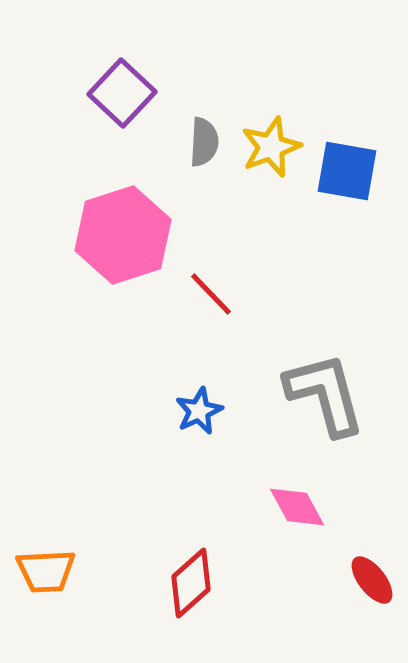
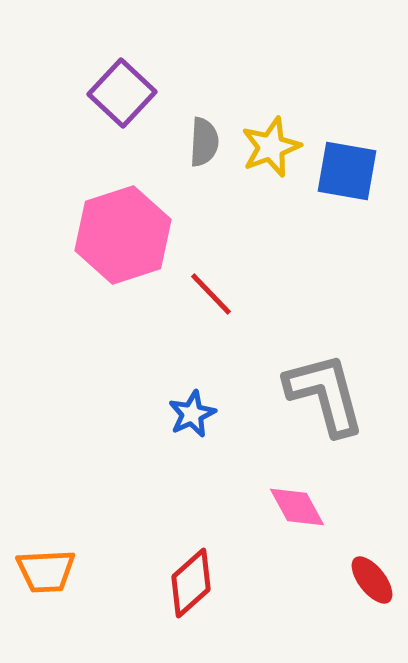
blue star: moved 7 px left, 3 px down
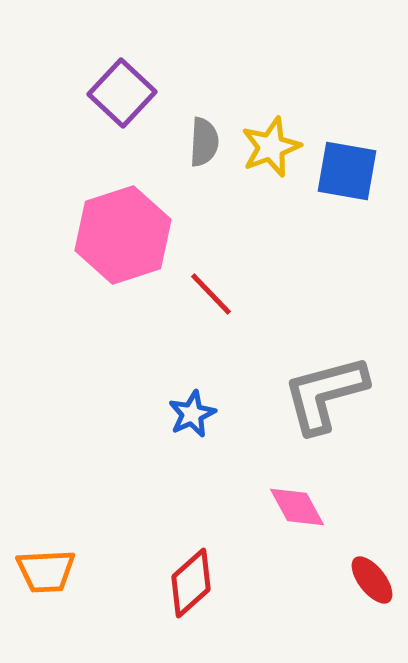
gray L-shape: rotated 90 degrees counterclockwise
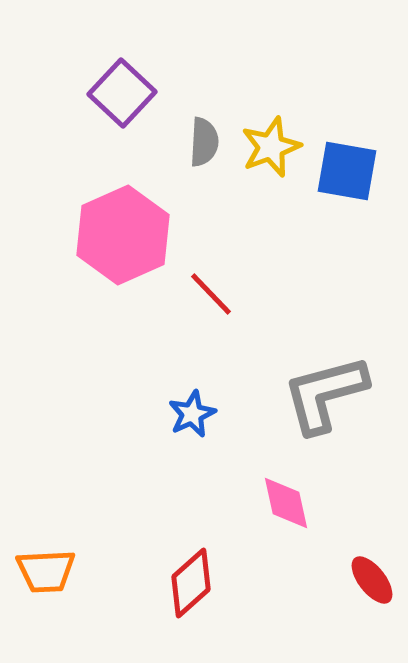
pink hexagon: rotated 6 degrees counterclockwise
pink diamond: moved 11 px left, 4 px up; rotated 16 degrees clockwise
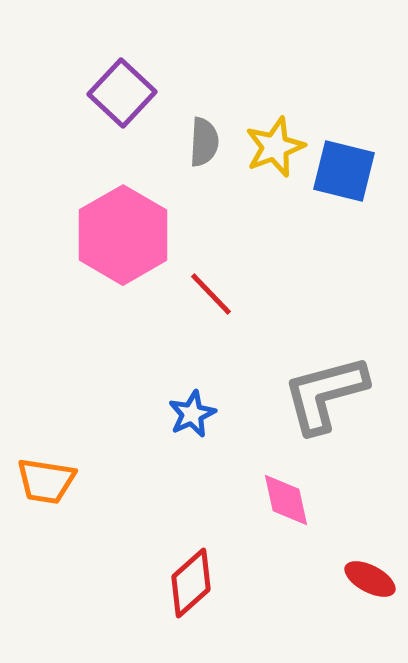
yellow star: moved 4 px right
blue square: moved 3 px left; rotated 4 degrees clockwise
pink hexagon: rotated 6 degrees counterclockwise
pink diamond: moved 3 px up
orange trapezoid: moved 90 px up; rotated 12 degrees clockwise
red ellipse: moved 2 px left, 1 px up; rotated 24 degrees counterclockwise
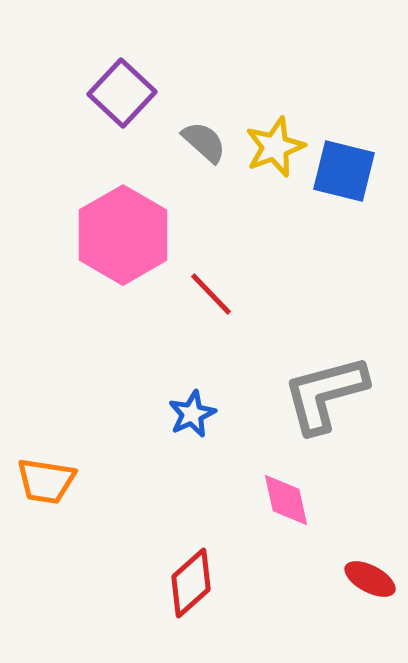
gray semicircle: rotated 51 degrees counterclockwise
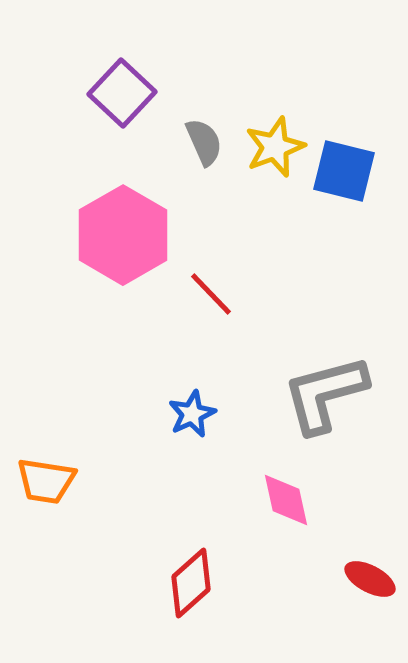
gray semicircle: rotated 24 degrees clockwise
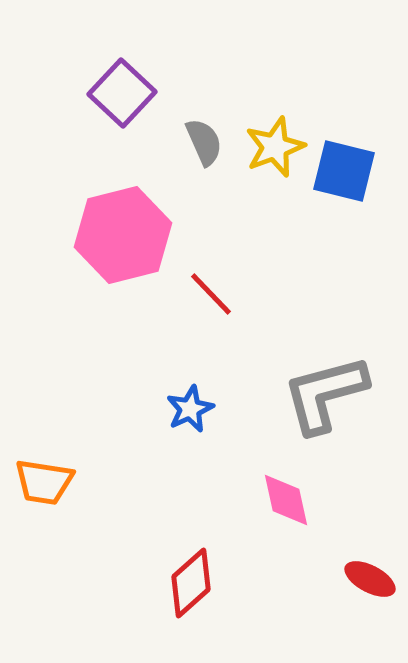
pink hexagon: rotated 16 degrees clockwise
blue star: moved 2 px left, 5 px up
orange trapezoid: moved 2 px left, 1 px down
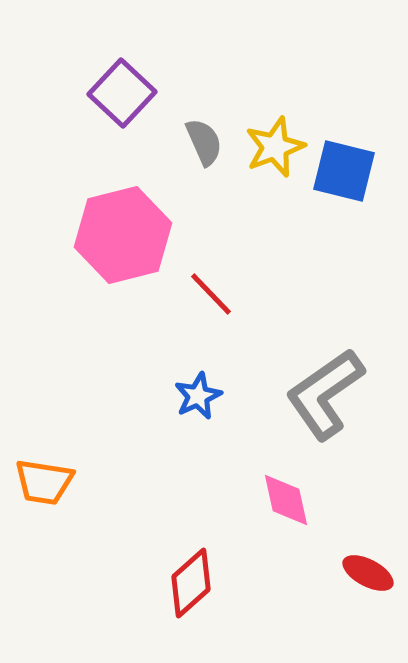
gray L-shape: rotated 20 degrees counterclockwise
blue star: moved 8 px right, 13 px up
red ellipse: moved 2 px left, 6 px up
